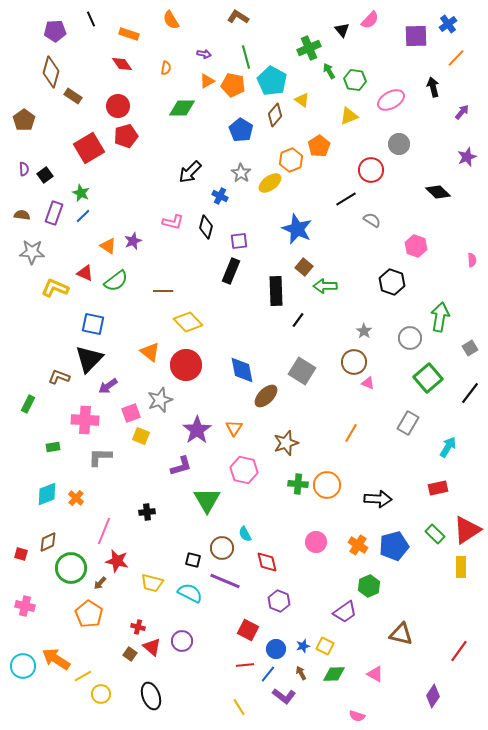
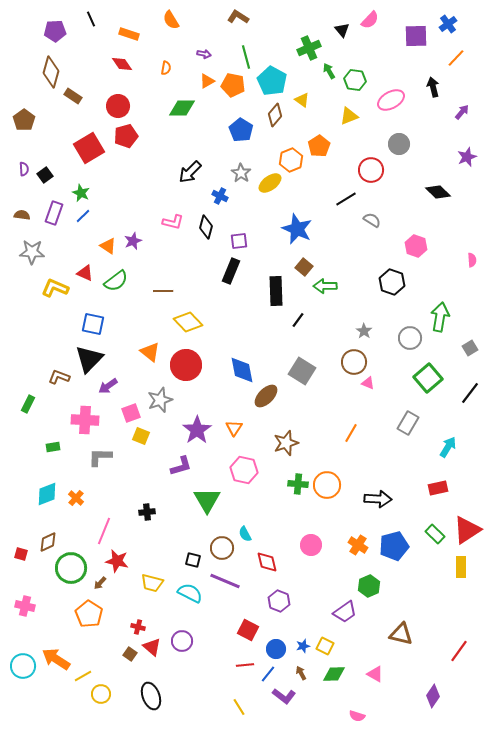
pink circle at (316, 542): moved 5 px left, 3 px down
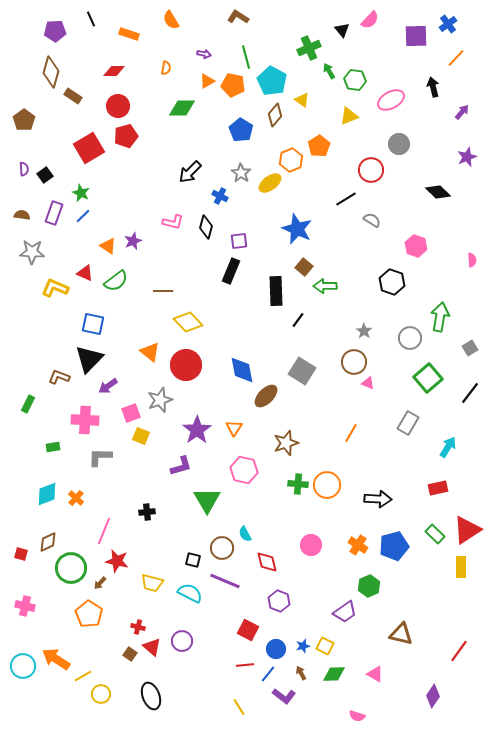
red diamond at (122, 64): moved 8 px left, 7 px down; rotated 55 degrees counterclockwise
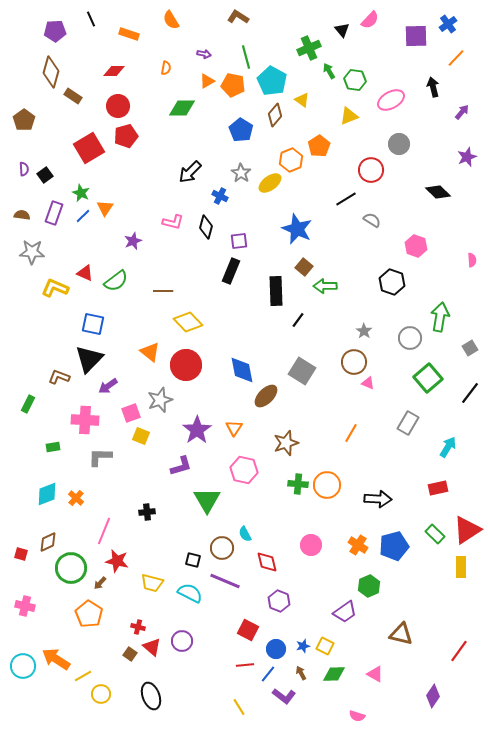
orange triangle at (108, 246): moved 3 px left, 38 px up; rotated 30 degrees clockwise
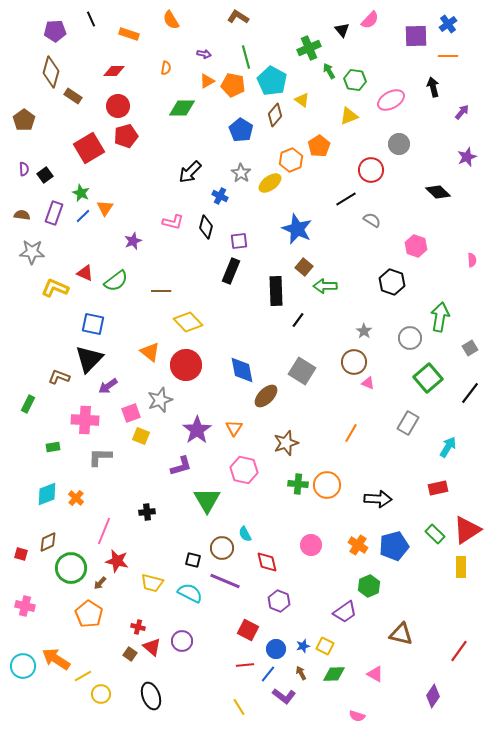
orange line at (456, 58): moved 8 px left, 2 px up; rotated 48 degrees clockwise
brown line at (163, 291): moved 2 px left
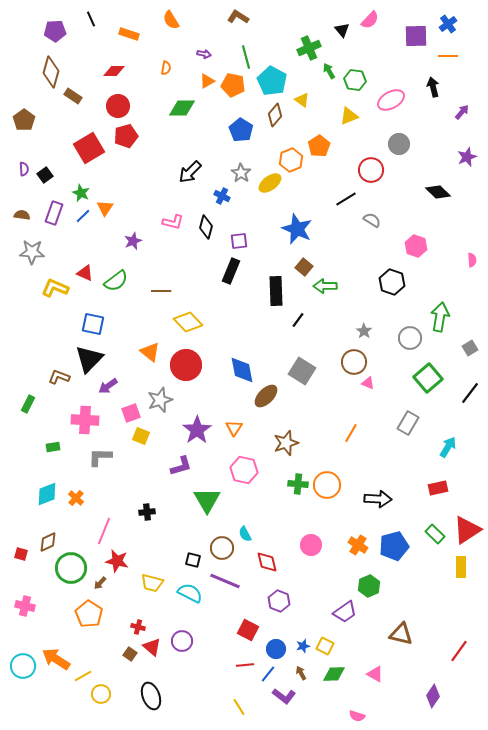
blue cross at (220, 196): moved 2 px right
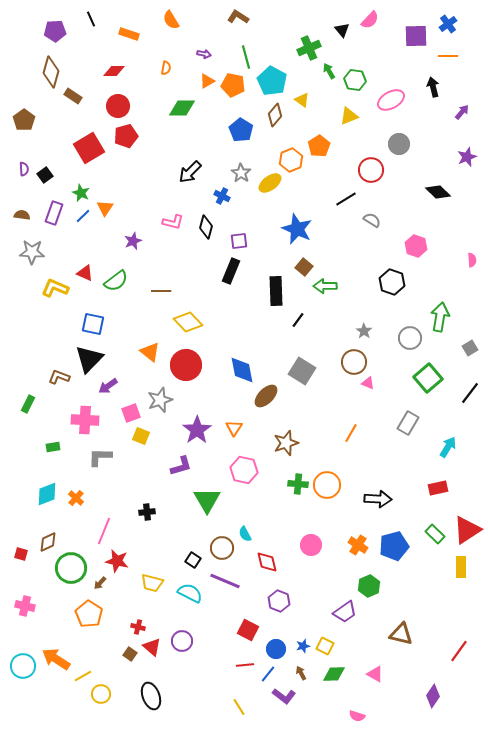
black square at (193, 560): rotated 21 degrees clockwise
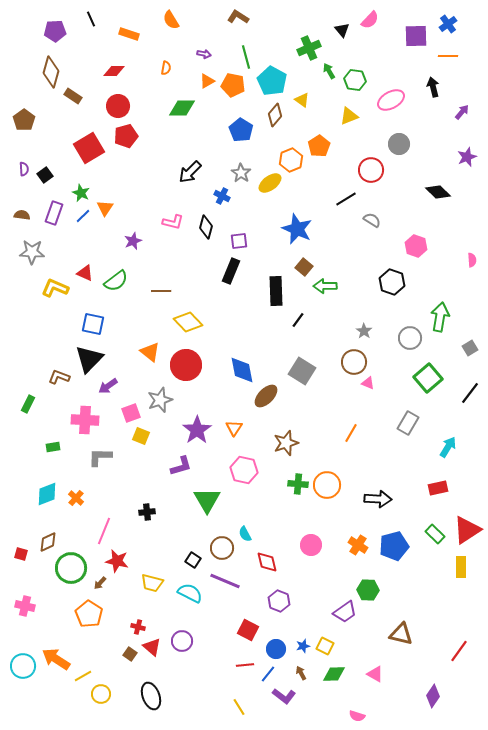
green hexagon at (369, 586): moved 1 px left, 4 px down; rotated 25 degrees clockwise
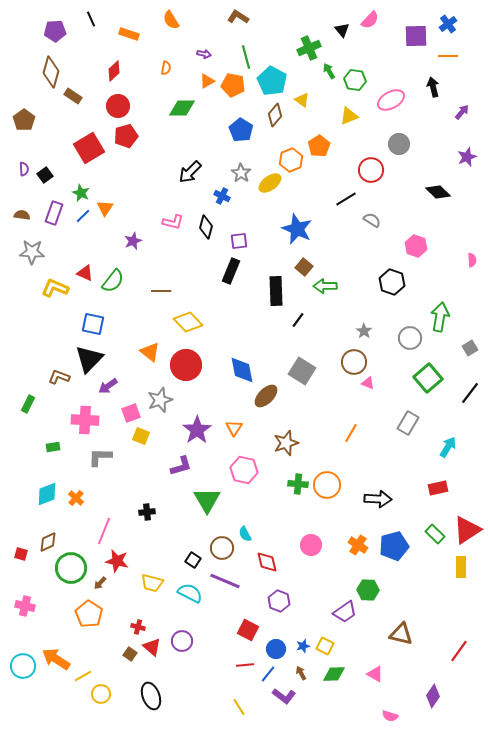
red diamond at (114, 71): rotated 45 degrees counterclockwise
green semicircle at (116, 281): moved 3 px left; rotated 15 degrees counterclockwise
pink semicircle at (357, 716): moved 33 px right
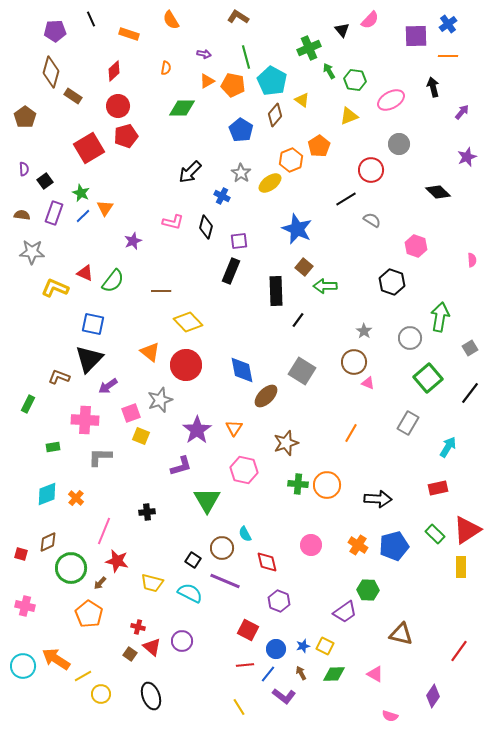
brown pentagon at (24, 120): moved 1 px right, 3 px up
black square at (45, 175): moved 6 px down
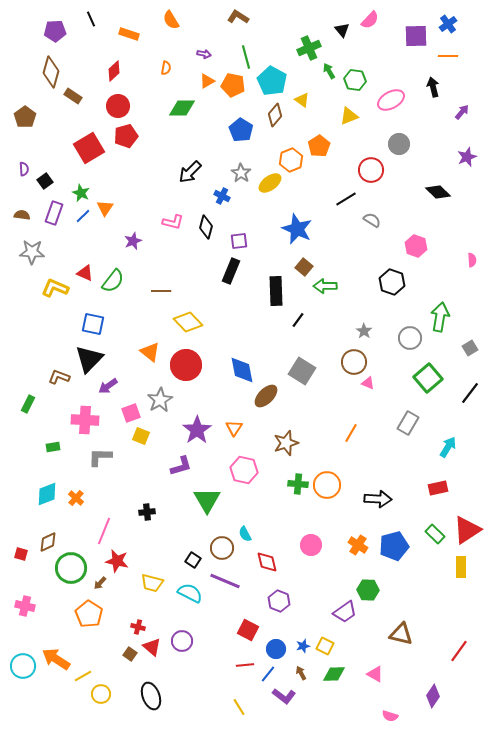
gray star at (160, 400): rotated 10 degrees counterclockwise
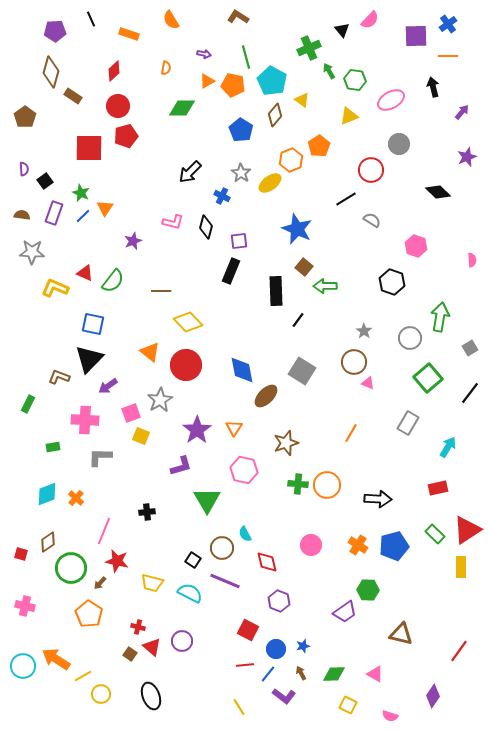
red square at (89, 148): rotated 32 degrees clockwise
brown diamond at (48, 542): rotated 10 degrees counterclockwise
yellow square at (325, 646): moved 23 px right, 59 px down
